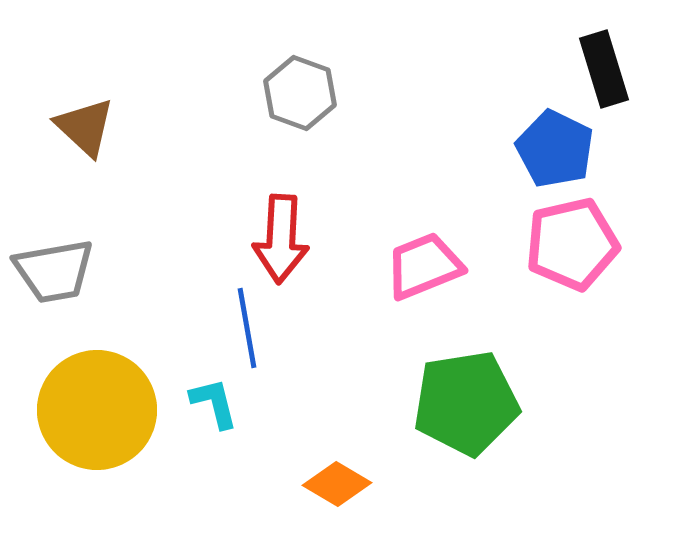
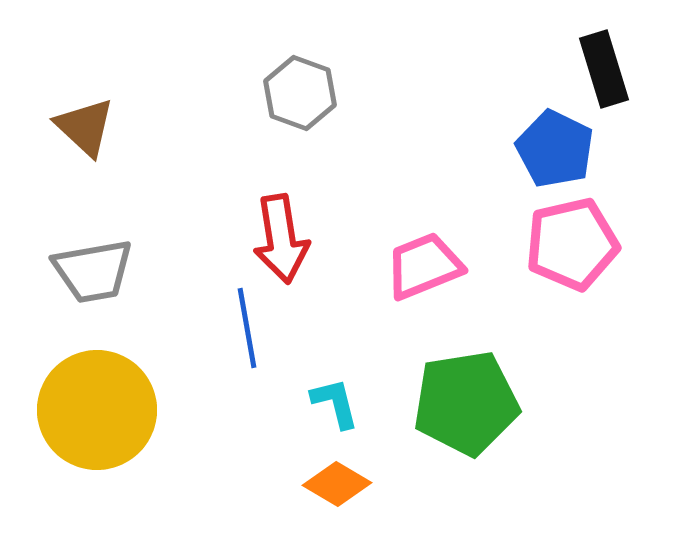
red arrow: rotated 12 degrees counterclockwise
gray trapezoid: moved 39 px right
cyan L-shape: moved 121 px right
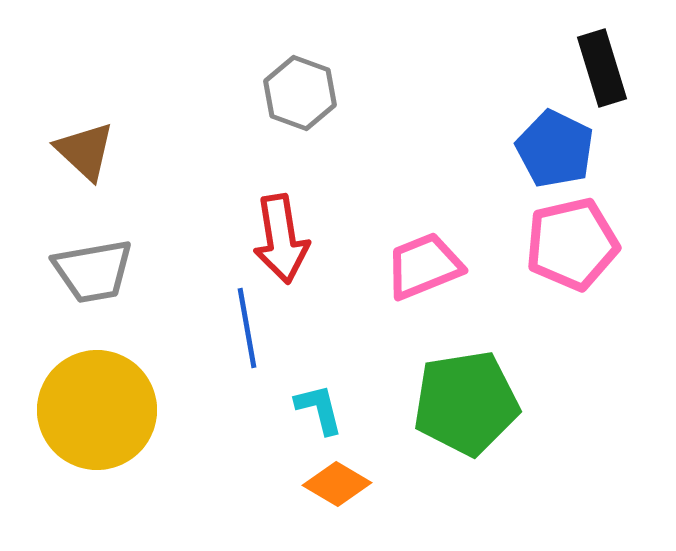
black rectangle: moved 2 px left, 1 px up
brown triangle: moved 24 px down
cyan L-shape: moved 16 px left, 6 px down
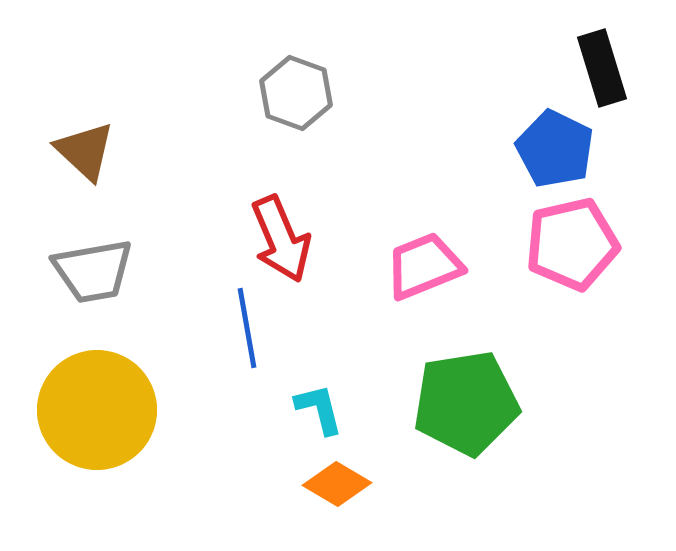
gray hexagon: moved 4 px left
red arrow: rotated 14 degrees counterclockwise
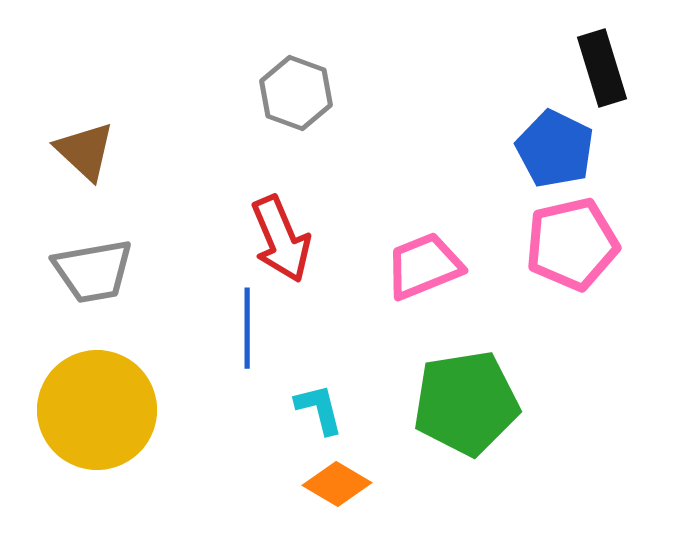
blue line: rotated 10 degrees clockwise
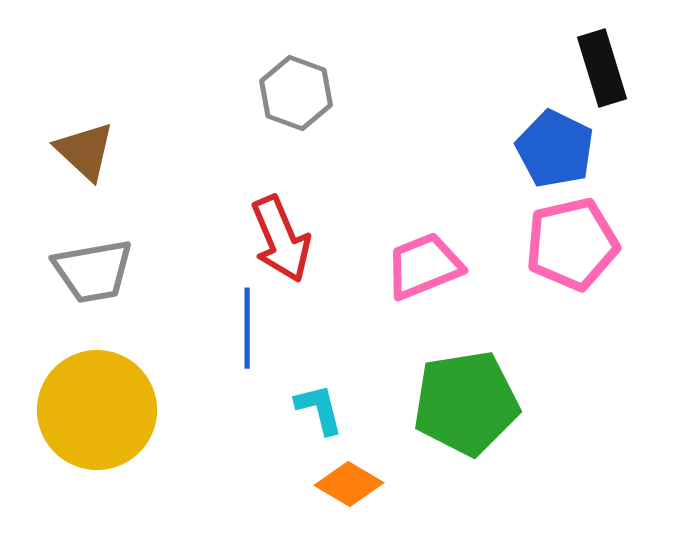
orange diamond: moved 12 px right
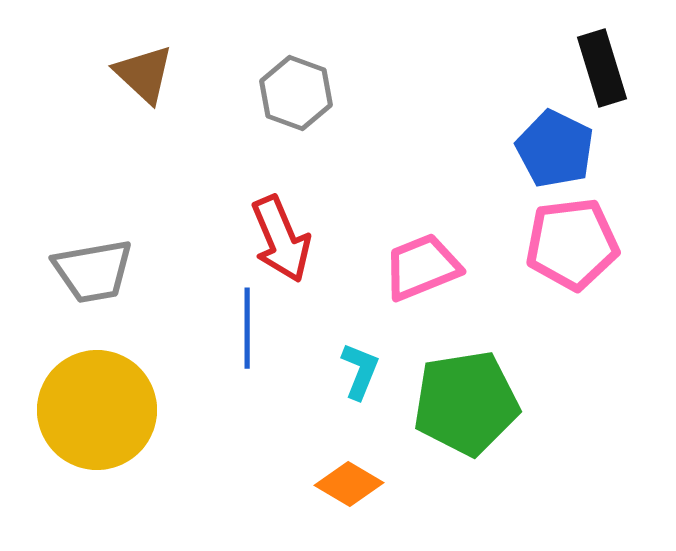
brown triangle: moved 59 px right, 77 px up
pink pentagon: rotated 6 degrees clockwise
pink trapezoid: moved 2 px left, 1 px down
cyan L-shape: moved 41 px right, 38 px up; rotated 36 degrees clockwise
